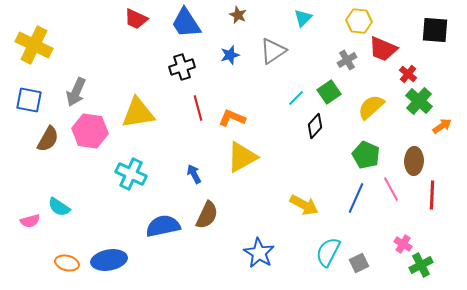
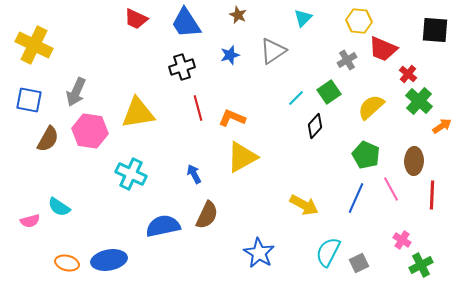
pink cross at (403, 244): moved 1 px left, 4 px up
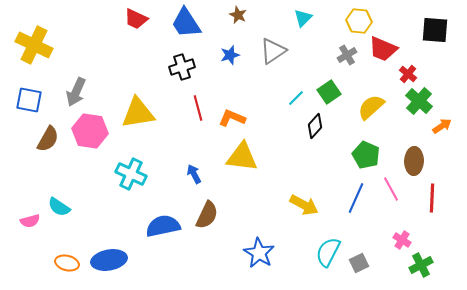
gray cross at (347, 60): moved 5 px up
yellow triangle at (242, 157): rotated 36 degrees clockwise
red line at (432, 195): moved 3 px down
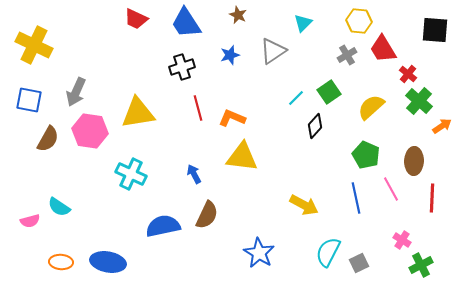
cyan triangle at (303, 18): moved 5 px down
red trapezoid at (383, 49): rotated 36 degrees clockwise
blue line at (356, 198): rotated 36 degrees counterclockwise
blue ellipse at (109, 260): moved 1 px left, 2 px down; rotated 20 degrees clockwise
orange ellipse at (67, 263): moved 6 px left, 1 px up; rotated 10 degrees counterclockwise
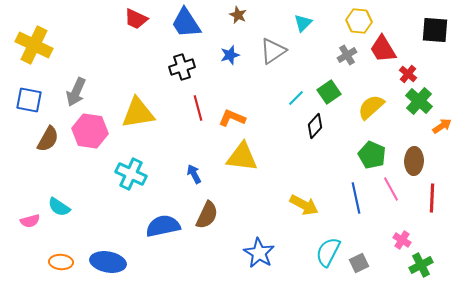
green pentagon at (366, 155): moved 6 px right
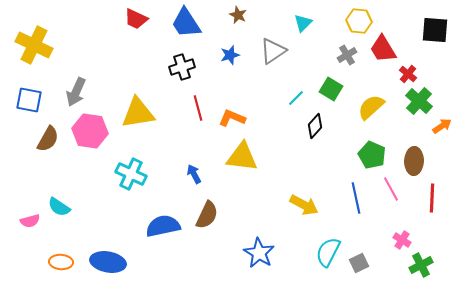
green square at (329, 92): moved 2 px right, 3 px up; rotated 25 degrees counterclockwise
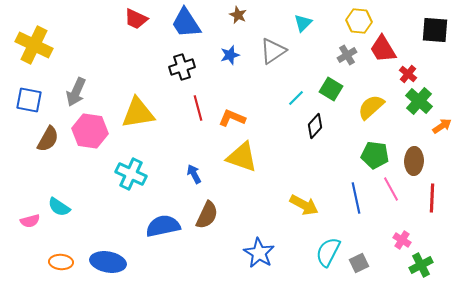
green pentagon at (372, 155): moved 3 px right; rotated 16 degrees counterclockwise
yellow triangle at (242, 157): rotated 12 degrees clockwise
